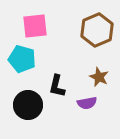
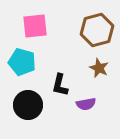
brown hexagon: rotated 8 degrees clockwise
cyan pentagon: moved 3 px down
brown star: moved 9 px up
black L-shape: moved 3 px right, 1 px up
purple semicircle: moved 1 px left, 1 px down
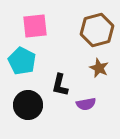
cyan pentagon: moved 1 px up; rotated 12 degrees clockwise
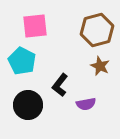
brown star: moved 1 px right, 2 px up
black L-shape: rotated 25 degrees clockwise
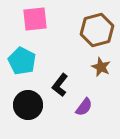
pink square: moved 7 px up
brown star: moved 1 px right, 1 px down
purple semicircle: moved 2 px left, 3 px down; rotated 42 degrees counterclockwise
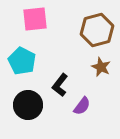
purple semicircle: moved 2 px left, 1 px up
